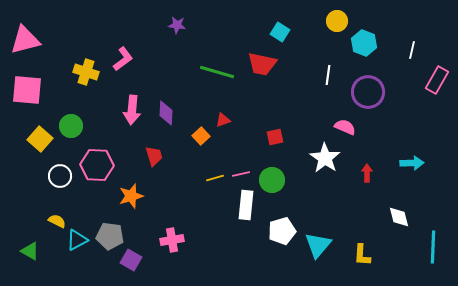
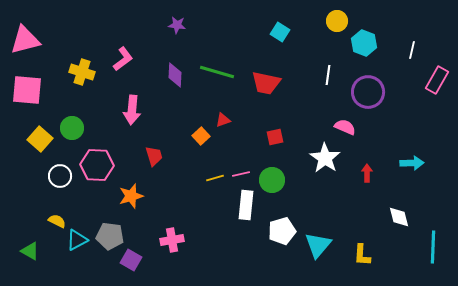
red trapezoid at (262, 64): moved 4 px right, 19 px down
yellow cross at (86, 72): moved 4 px left
purple diamond at (166, 113): moved 9 px right, 38 px up
green circle at (71, 126): moved 1 px right, 2 px down
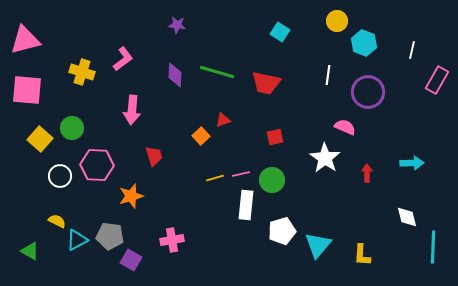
white diamond at (399, 217): moved 8 px right
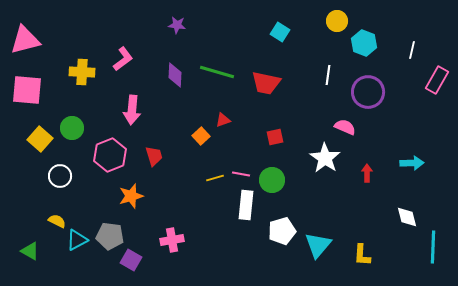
yellow cross at (82, 72): rotated 15 degrees counterclockwise
pink hexagon at (97, 165): moved 13 px right, 10 px up; rotated 24 degrees counterclockwise
pink line at (241, 174): rotated 24 degrees clockwise
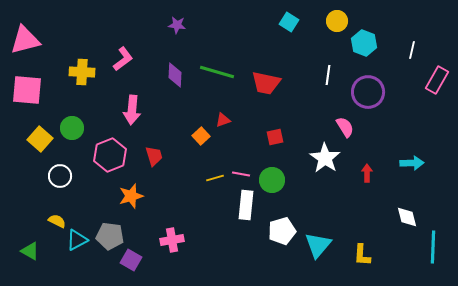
cyan square at (280, 32): moved 9 px right, 10 px up
pink semicircle at (345, 127): rotated 35 degrees clockwise
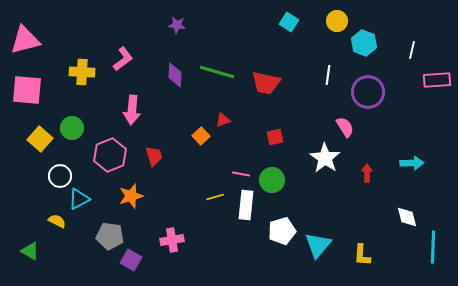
pink rectangle at (437, 80): rotated 56 degrees clockwise
yellow line at (215, 178): moved 19 px down
cyan triangle at (77, 240): moved 2 px right, 41 px up
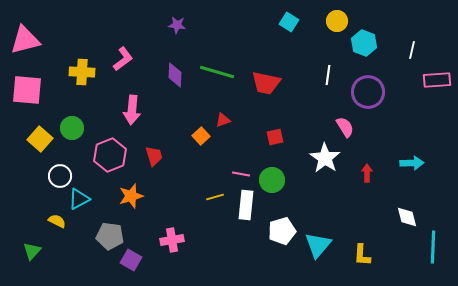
green triangle at (30, 251): moved 2 px right; rotated 42 degrees clockwise
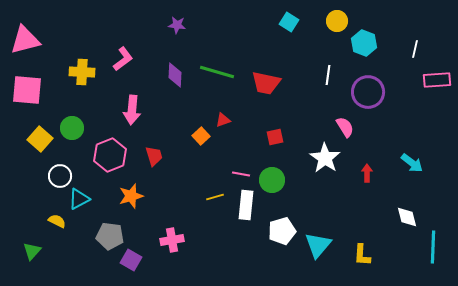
white line at (412, 50): moved 3 px right, 1 px up
cyan arrow at (412, 163): rotated 40 degrees clockwise
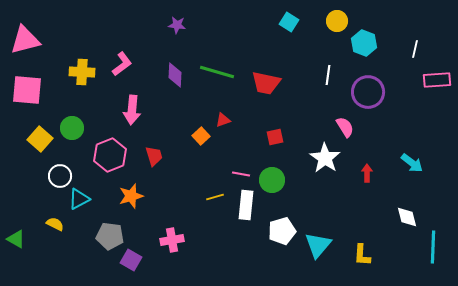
pink L-shape at (123, 59): moved 1 px left, 5 px down
yellow semicircle at (57, 221): moved 2 px left, 3 px down
green triangle at (32, 251): moved 16 px left, 12 px up; rotated 42 degrees counterclockwise
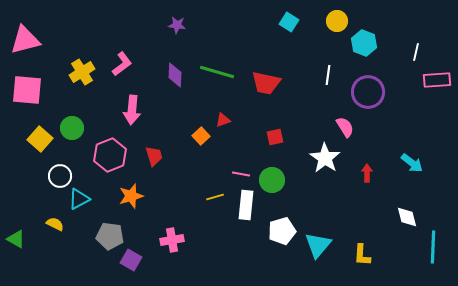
white line at (415, 49): moved 1 px right, 3 px down
yellow cross at (82, 72): rotated 35 degrees counterclockwise
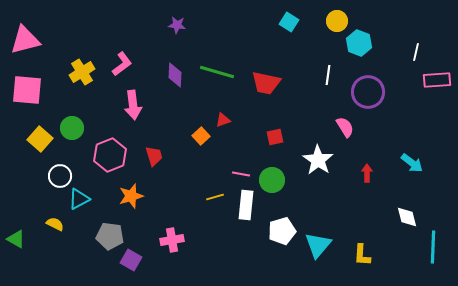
cyan hexagon at (364, 43): moved 5 px left
pink arrow at (132, 110): moved 1 px right, 5 px up; rotated 12 degrees counterclockwise
white star at (325, 158): moved 7 px left, 2 px down
